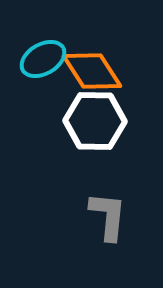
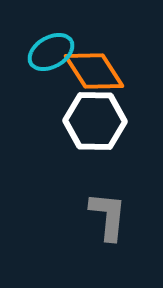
cyan ellipse: moved 8 px right, 7 px up
orange diamond: moved 2 px right
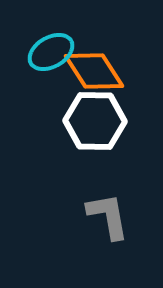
gray L-shape: rotated 16 degrees counterclockwise
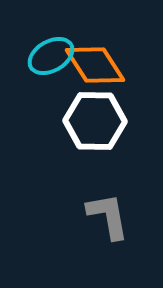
cyan ellipse: moved 4 px down
orange diamond: moved 1 px right, 6 px up
